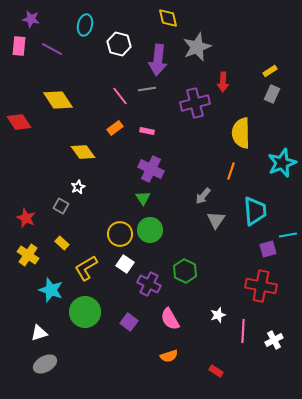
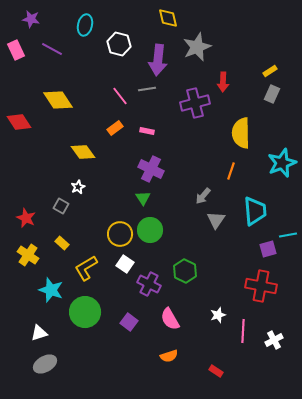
pink rectangle at (19, 46): moved 3 px left, 4 px down; rotated 30 degrees counterclockwise
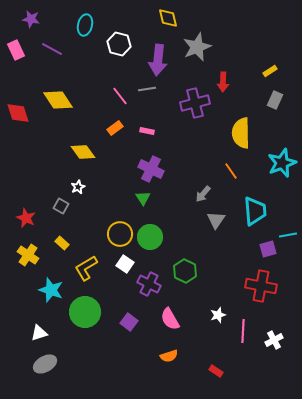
gray rectangle at (272, 94): moved 3 px right, 6 px down
red diamond at (19, 122): moved 1 px left, 9 px up; rotated 15 degrees clockwise
orange line at (231, 171): rotated 54 degrees counterclockwise
gray arrow at (203, 196): moved 2 px up
green circle at (150, 230): moved 7 px down
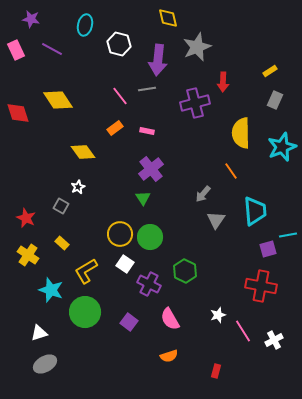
cyan star at (282, 163): moved 16 px up
purple cross at (151, 169): rotated 25 degrees clockwise
yellow L-shape at (86, 268): moved 3 px down
pink line at (243, 331): rotated 35 degrees counterclockwise
red rectangle at (216, 371): rotated 72 degrees clockwise
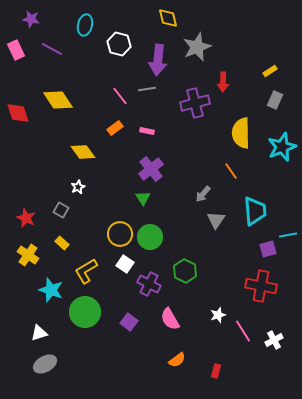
gray square at (61, 206): moved 4 px down
orange semicircle at (169, 356): moved 8 px right, 4 px down; rotated 18 degrees counterclockwise
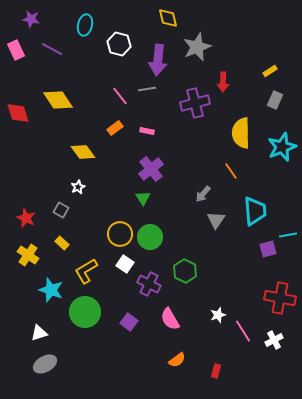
red cross at (261, 286): moved 19 px right, 12 px down
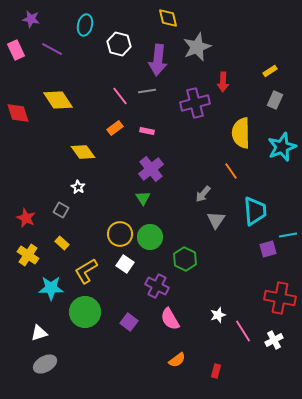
gray line at (147, 89): moved 2 px down
white star at (78, 187): rotated 16 degrees counterclockwise
green hexagon at (185, 271): moved 12 px up
purple cross at (149, 284): moved 8 px right, 2 px down
cyan star at (51, 290): moved 2 px up; rotated 20 degrees counterclockwise
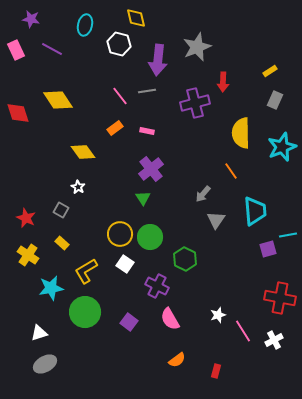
yellow diamond at (168, 18): moved 32 px left
cyan star at (51, 288): rotated 10 degrees counterclockwise
